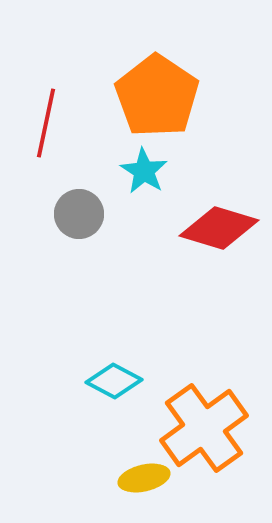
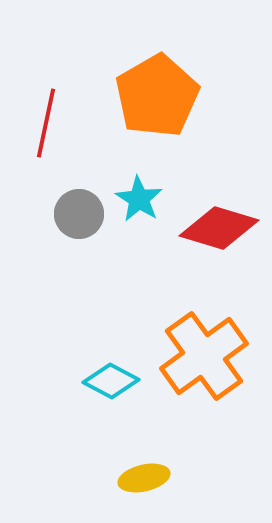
orange pentagon: rotated 8 degrees clockwise
cyan star: moved 5 px left, 28 px down
cyan diamond: moved 3 px left
orange cross: moved 72 px up
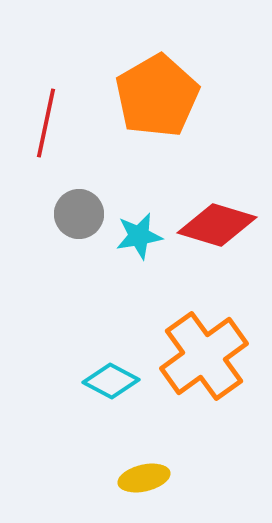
cyan star: moved 37 px down; rotated 30 degrees clockwise
red diamond: moved 2 px left, 3 px up
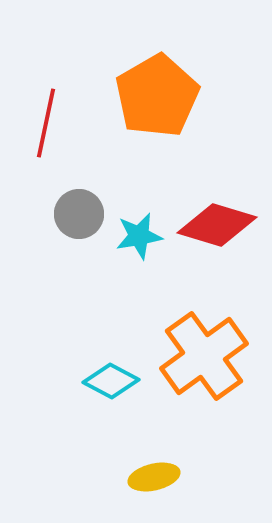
yellow ellipse: moved 10 px right, 1 px up
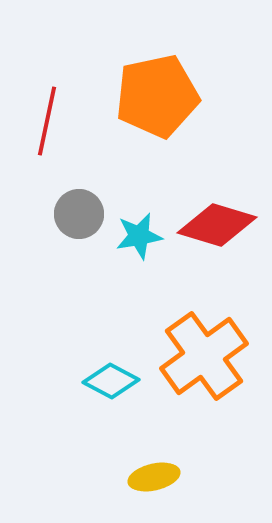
orange pentagon: rotated 18 degrees clockwise
red line: moved 1 px right, 2 px up
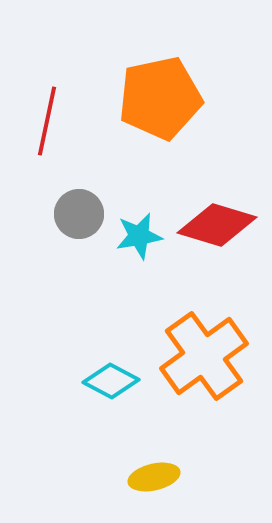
orange pentagon: moved 3 px right, 2 px down
